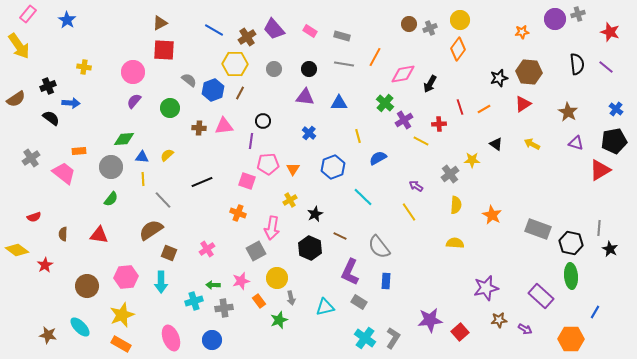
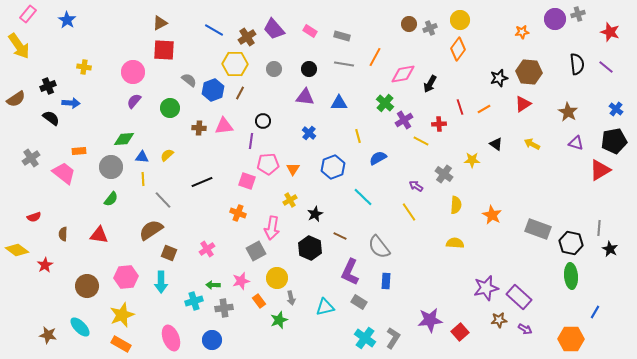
gray cross at (450, 174): moved 6 px left; rotated 18 degrees counterclockwise
purple rectangle at (541, 296): moved 22 px left, 1 px down
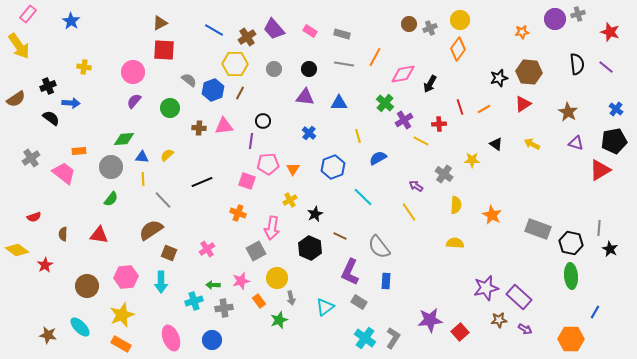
blue star at (67, 20): moved 4 px right, 1 px down
gray rectangle at (342, 36): moved 2 px up
cyan triangle at (325, 307): rotated 24 degrees counterclockwise
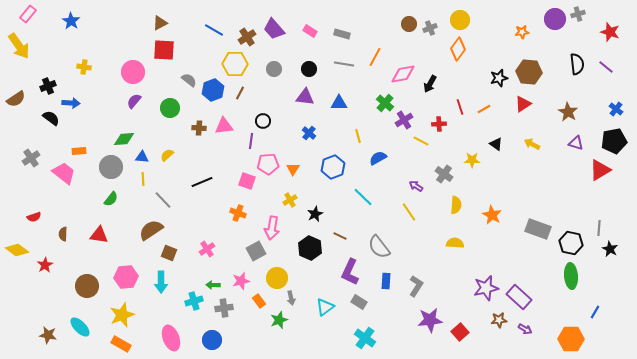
gray L-shape at (393, 338): moved 23 px right, 52 px up
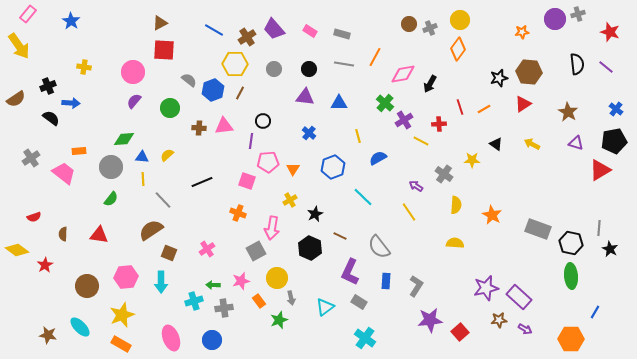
pink pentagon at (268, 164): moved 2 px up
